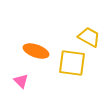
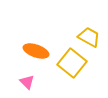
yellow square: rotated 32 degrees clockwise
pink triangle: moved 6 px right, 1 px down
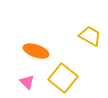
yellow trapezoid: moved 1 px right, 1 px up
yellow square: moved 9 px left, 15 px down
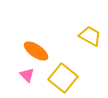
orange ellipse: rotated 15 degrees clockwise
pink triangle: moved 7 px up
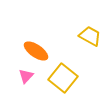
pink triangle: moved 1 px left, 1 px down; rotated 28 degrees clockwise
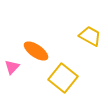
pink triangle: moved 14 px left, 9 px up
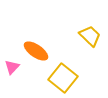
yellow trapezoid: rotated 15 degrees clockwise
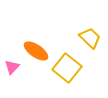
yellow trapezoid: moved 2 px down
yellow square: moved 4 px right, 10 px up
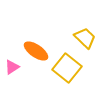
yellow trapezoid: moved 5 px left
pink triangle: rotated 14 degrees clockwise
